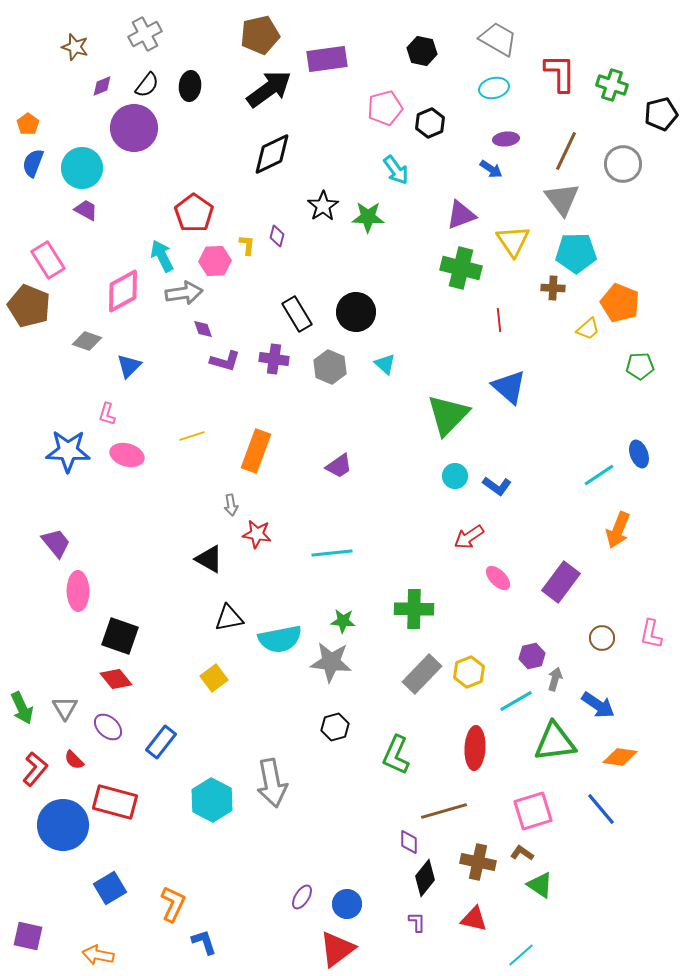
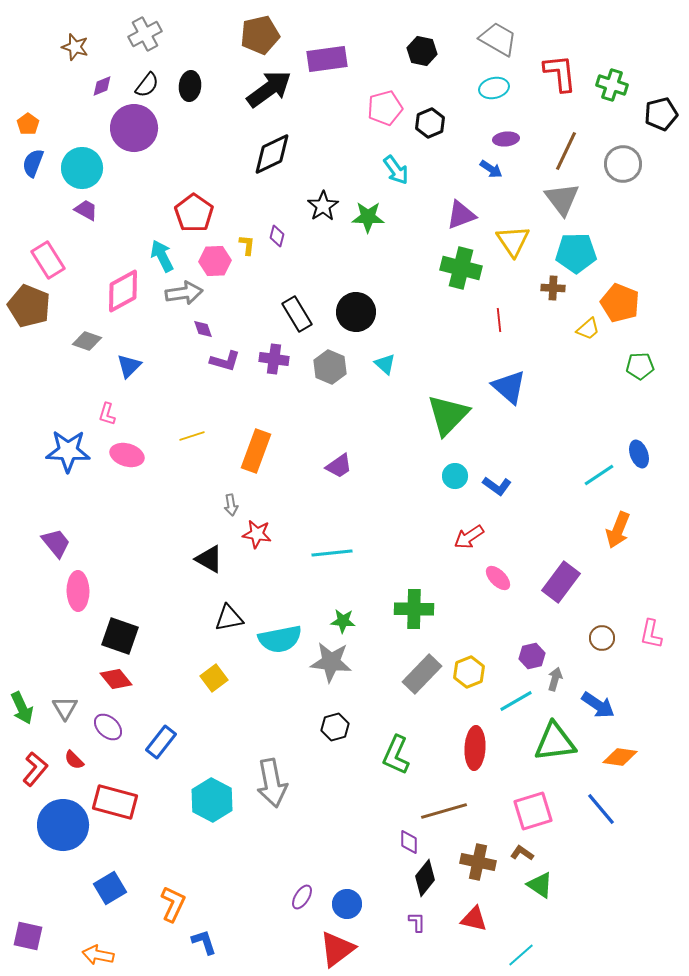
red L-shape at (560, 73): rotated 6 degrees counterclockwise
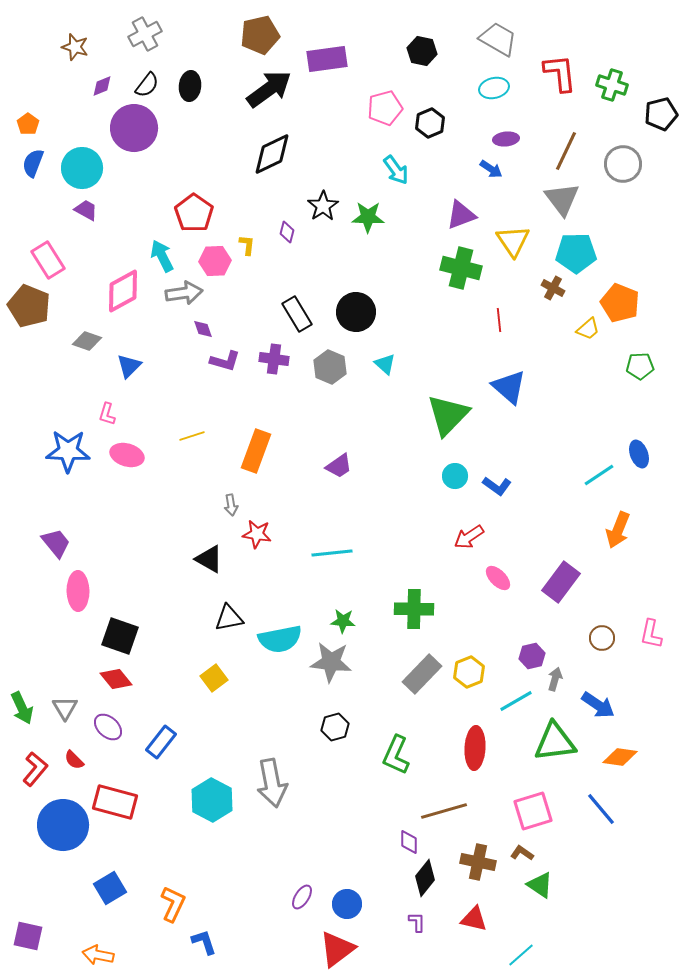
purple diamond at (277, 236): moved 10 px right, 4 px up
brown cross at (553, 288): rotated 25 degrees clockwise
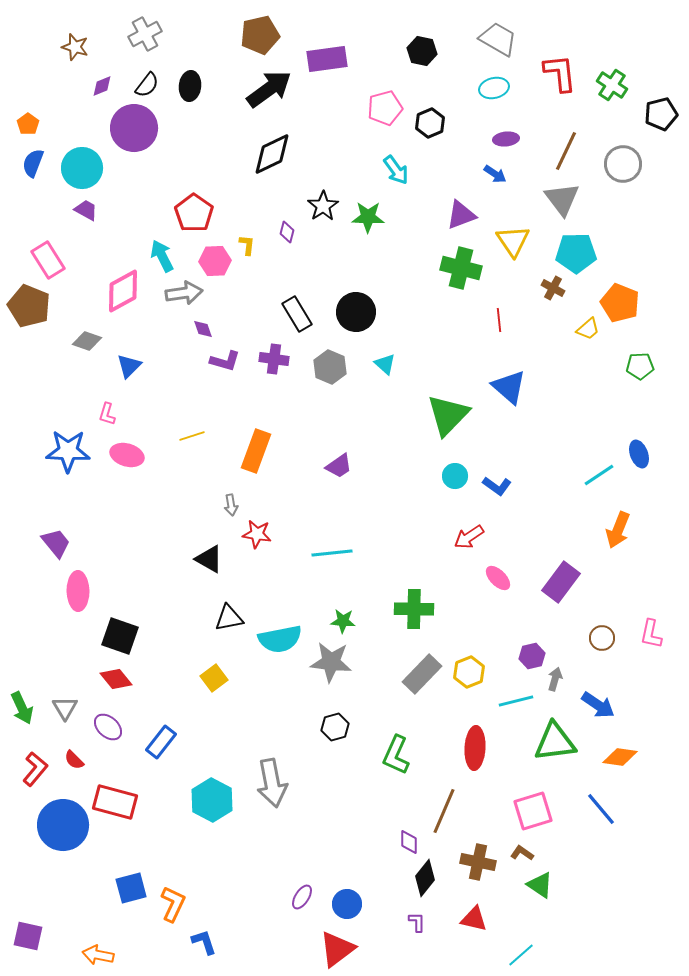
green cross at (612, 85): rotated 16 degrees clockwise
blue arrow at (491, 169): moved 4 px right, 5 px down
cyan line at (516, 701): rotated 16 degrees clockwise
brown line at (444, 811): rotated 51 degrees counterclockwise
blue square at (110, 888): moved 21 px right; rotated 16 degrees clockwise
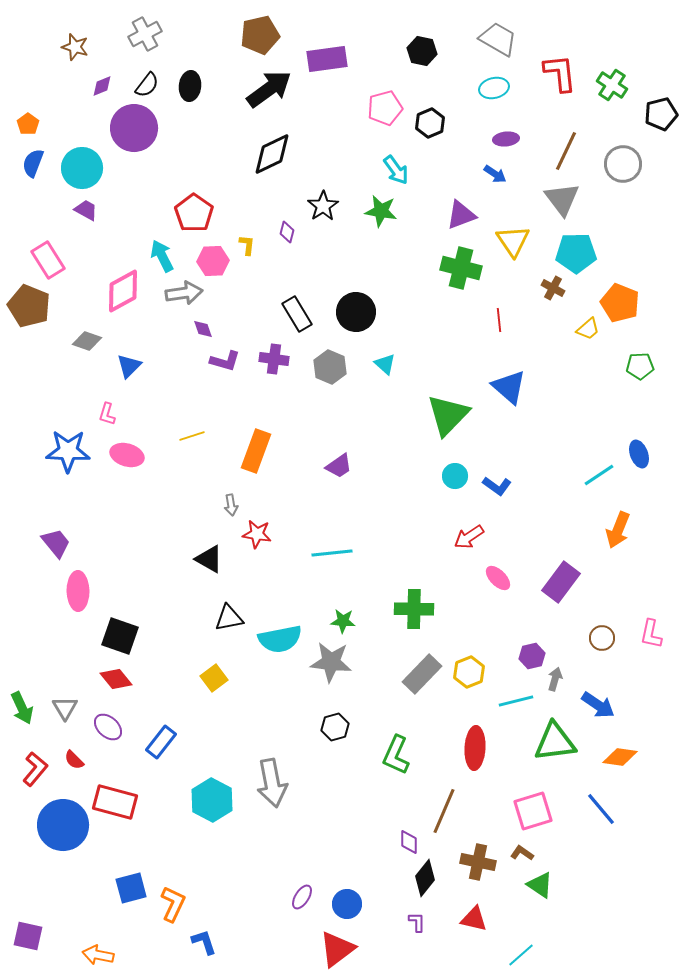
green star at (368, 217): moved 13 px right, 6 px up; rotated 8 degrees clockwise
pink hexagon at (215, 261): moved 2 px left
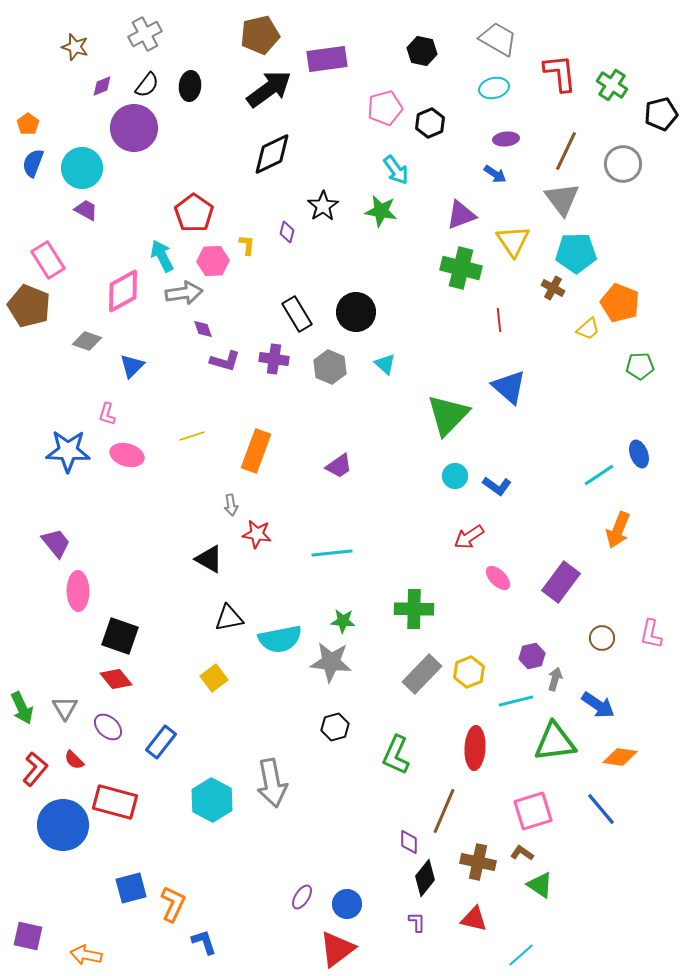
blue triangle at (129, 366): moved 3 px right
orange arrow at (98, 955): moved 12 px left
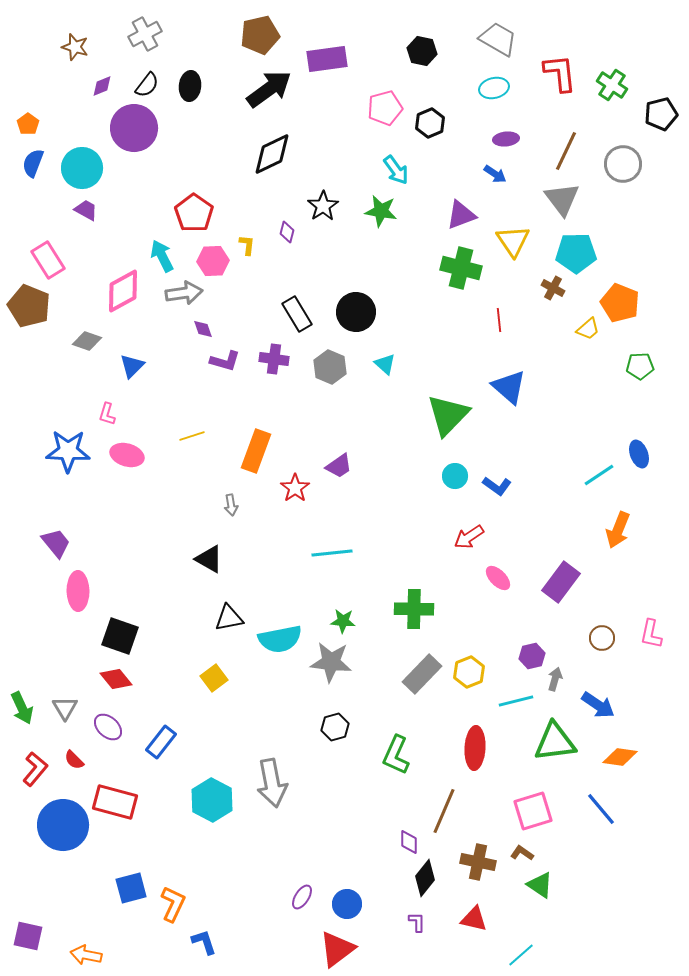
red star at (257, 534): moved 38 px right, 46 px up; rotated 28 degrees clockwise
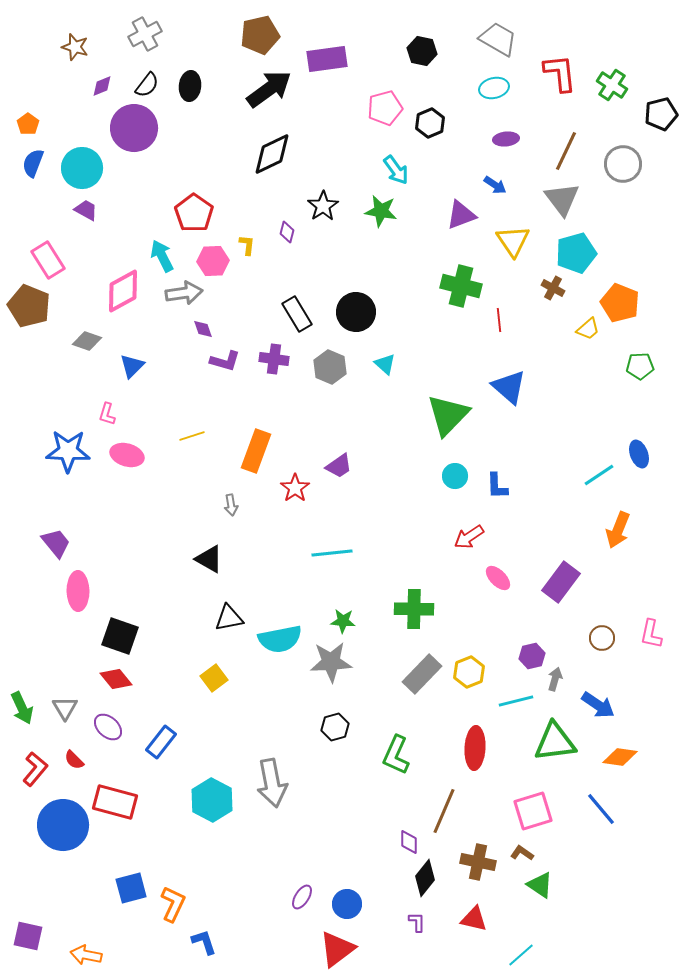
blue arrow at (495, 174): moved 11 px down
cyan pentagon at (576, 253): rotated 15 degrees counterclockwise
green cross at (461, 268): moved 18 px down
blue L-shape at (497, 486): rotated 52 degrees clockwise
gray star at (331, 662): rotated 9 degrees counterclockwise
